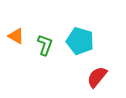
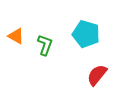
cyan pentagon: moved 6 px right, 7 px up
red semicircle: moved 2 px up
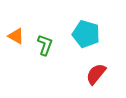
red semicircle: moved 1 px left, 1 px up
